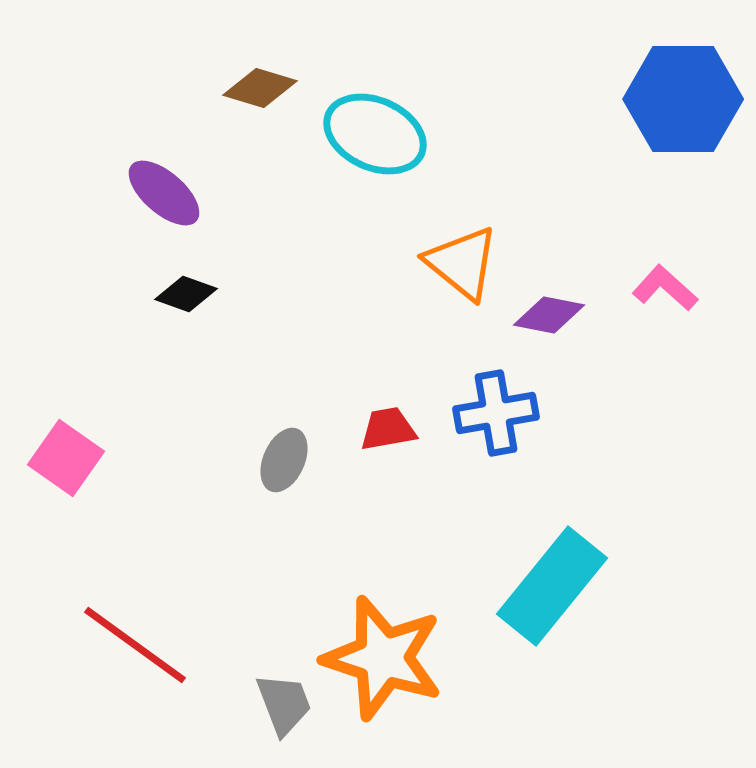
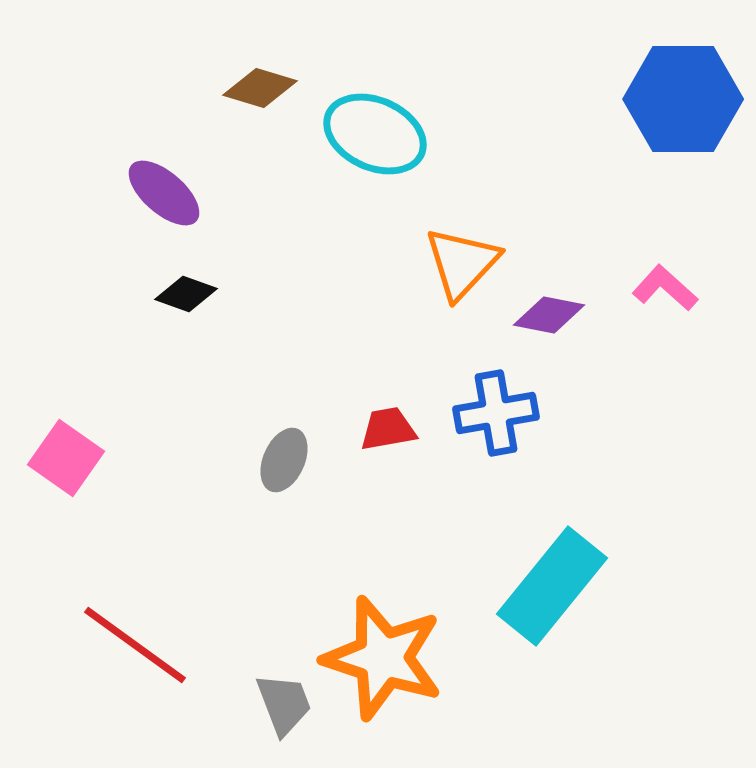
orange triangle: rotated 34 degrees clockwise
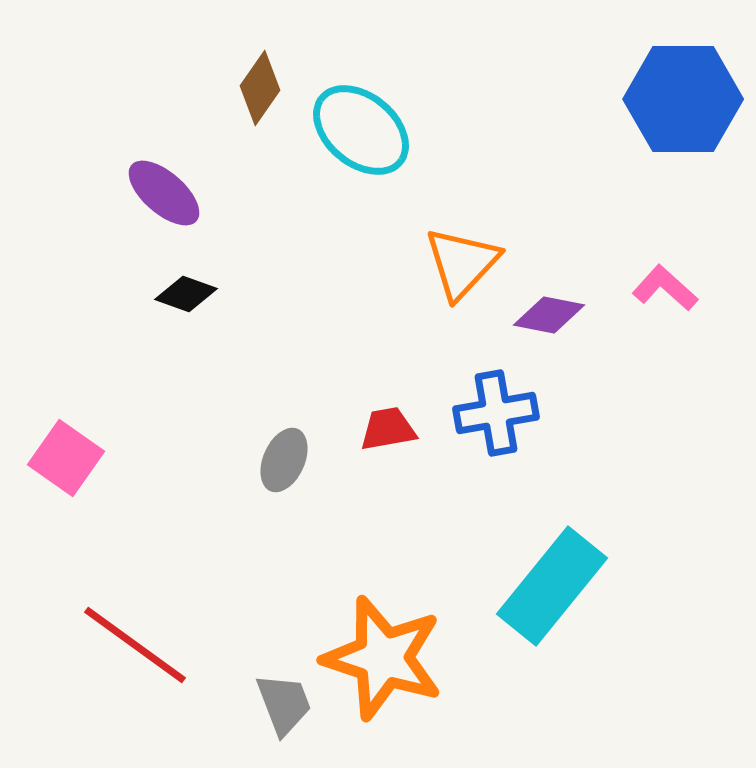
brown diamond: rotated 72 degrees counterclockwise
cyan ellipse: moved 14 px left, 4 px up; rotated 16 degrees clockwise
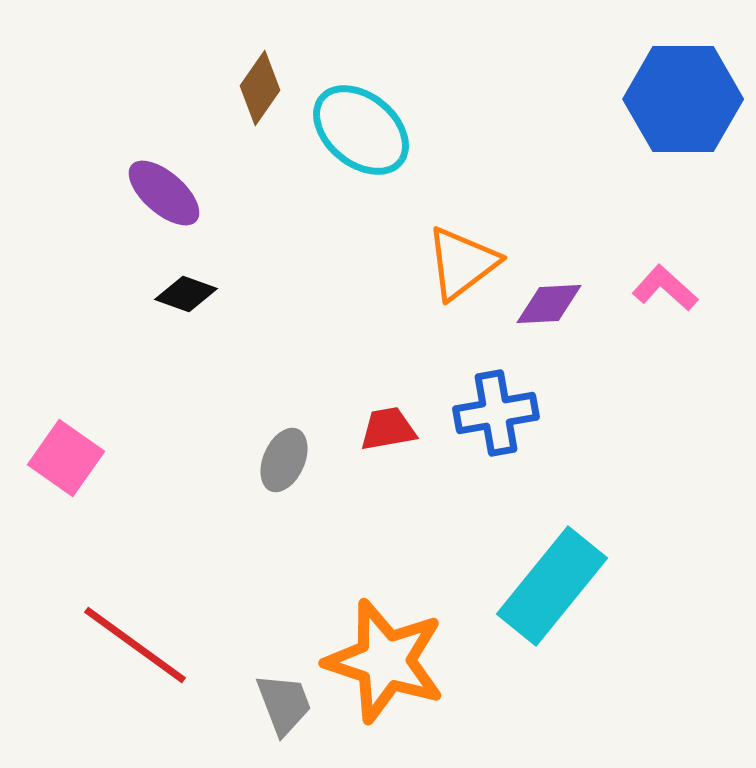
orange triangle: rotated 10 degrees clockwise
purple diamond: moved 11 px up; rotated 14 degrees counterclockwise
orange star: moved 2 px right, 3 px down
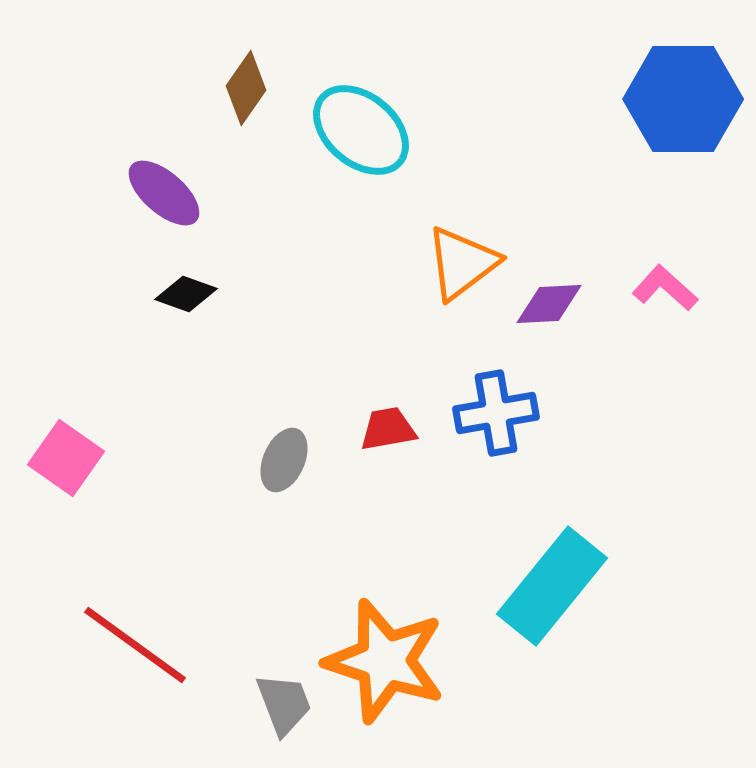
brown diamond: moved 14 px left
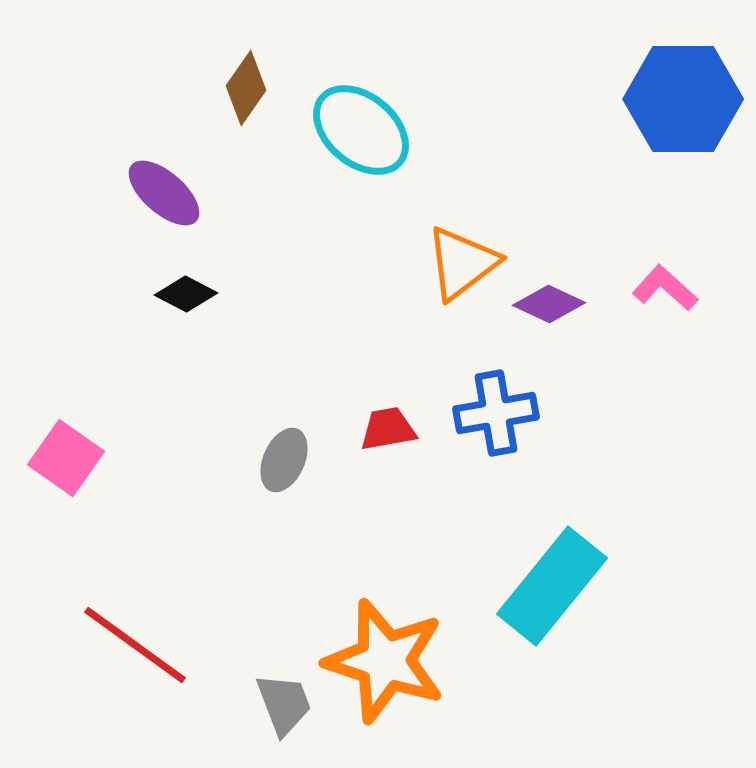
black diamond: rotated 8 degrees clockwise
purple diamond: rotated 28 degrees clockwise
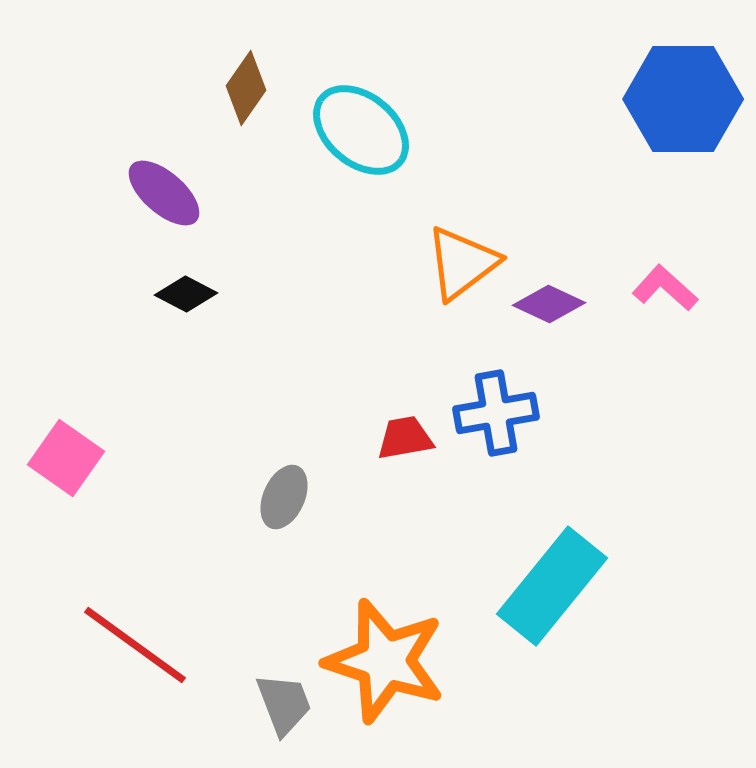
red trapezoid: moved 17 px right, 9 px down
gray ellipse: moved 37 px down
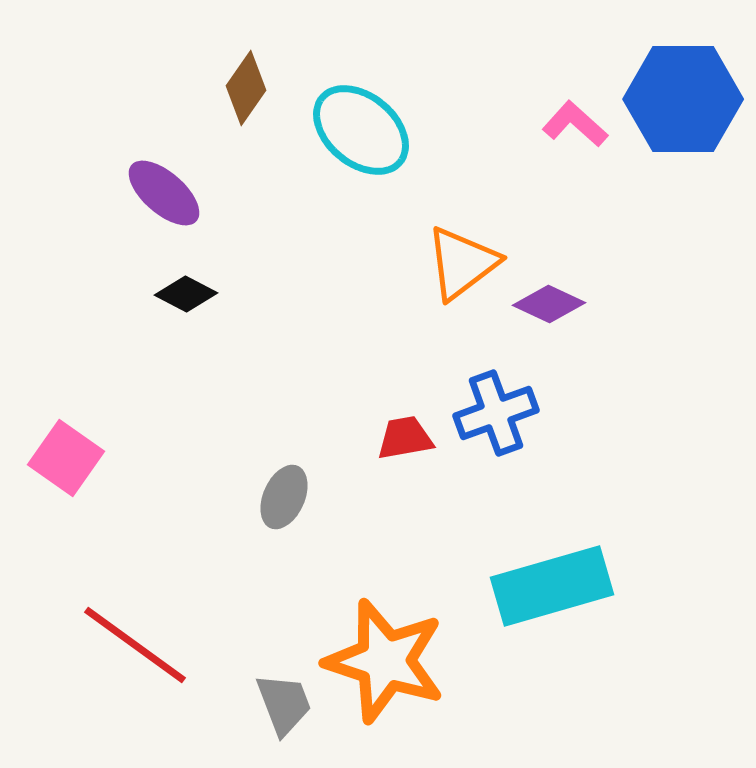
pink L-shape: moved 90 px left, 164 px up
blue cross: rotated 10 degrees counterclockwise
cyan rectangle: rotated 35 degrees clockwise
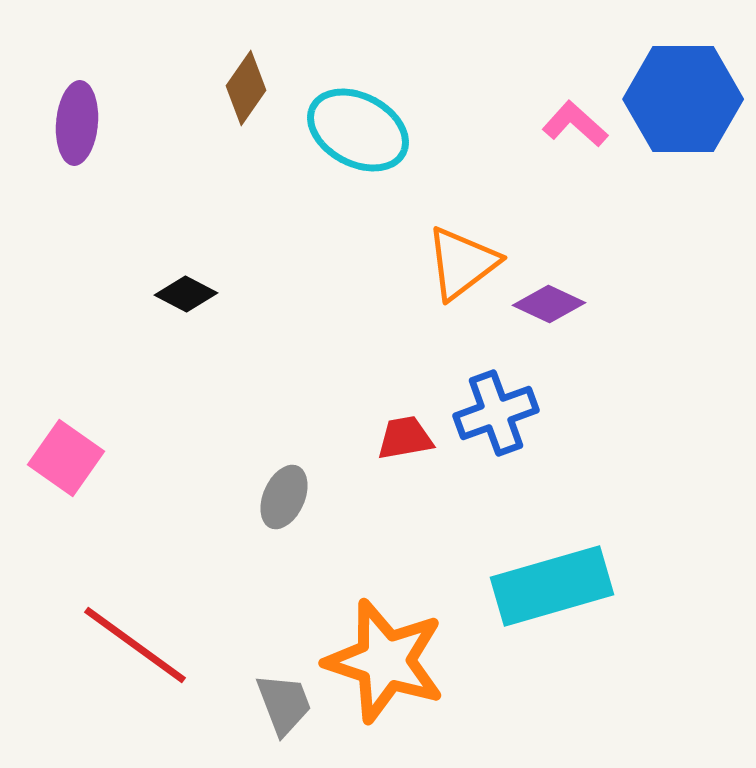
cyan ellipse: moved 3 px left; rotated 12 degrees counterclockwise
purple ellipse: moved 87 px left, 70 px up; rotated 54 degrees clockwise
